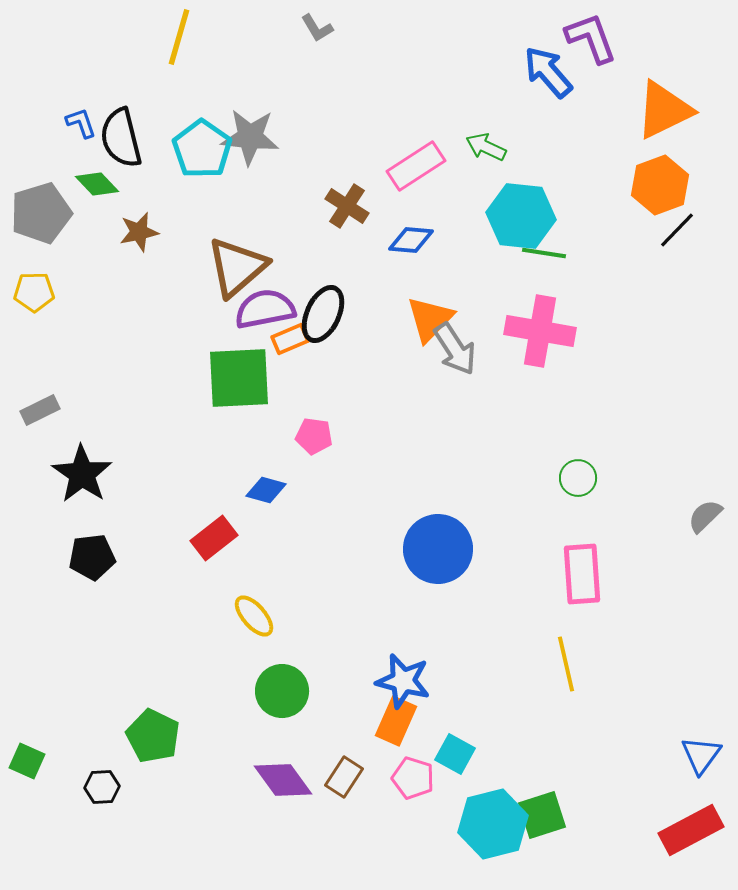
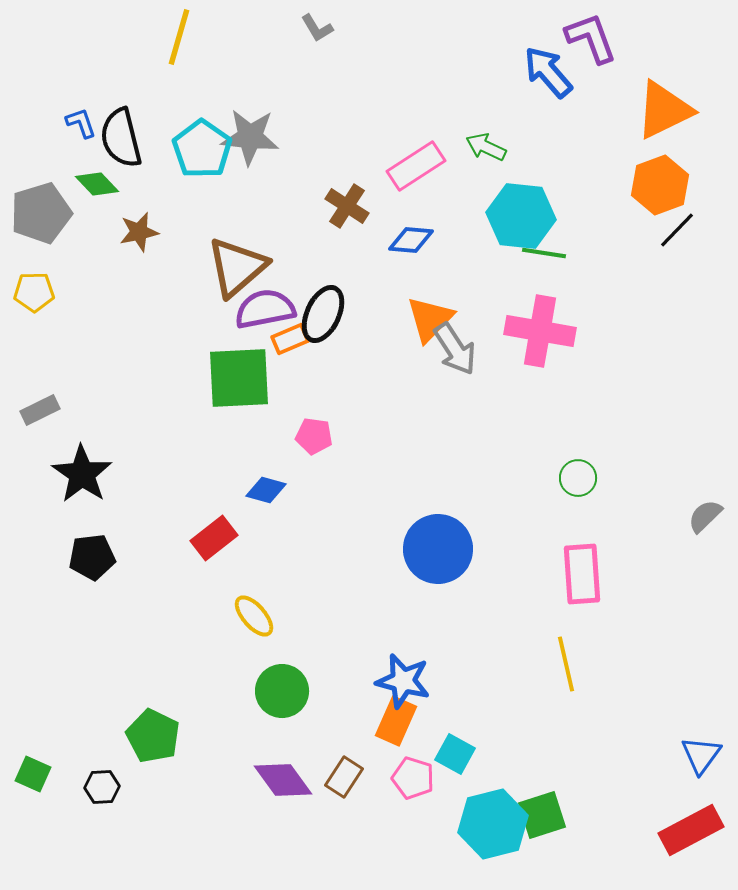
green square at (27, 761): moved 6 px right, 13 px down
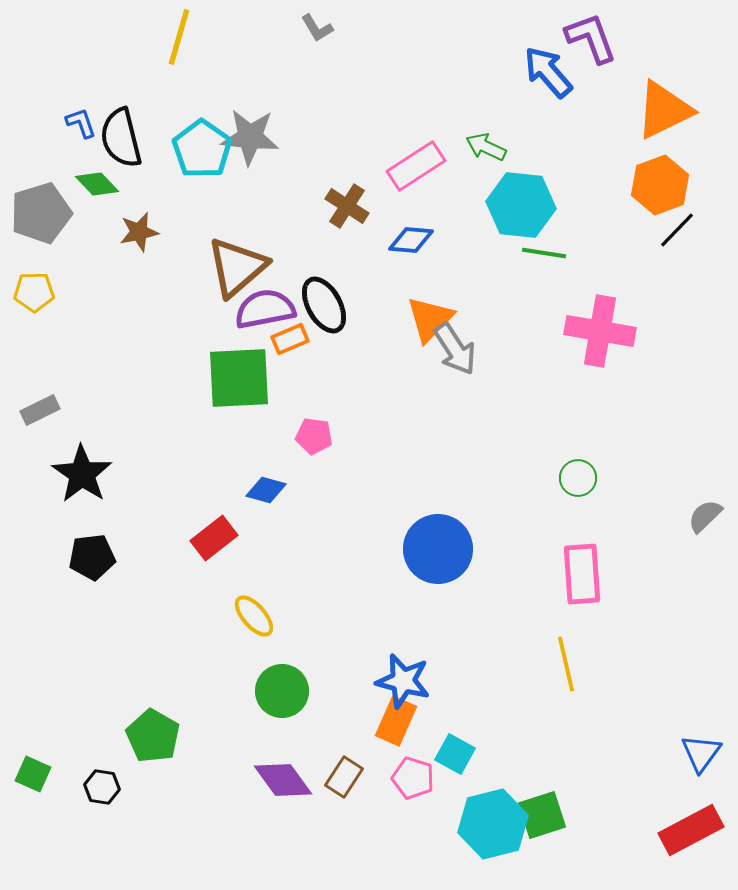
cyan hexagon at (521, 216): moved 11 px up
black ellipse at (323, 314): moved 1 px right, 9 px up; rotated 54 degrees counterclockwise
pink cross at (540, 331): moved 60 px right
green pentagon at (153, 736): rotated 4 degrees clockwise
blue triangle at (701, 755): moved 2 px up
black hexagon at (102, 787): rotated 12 degrees clockwise
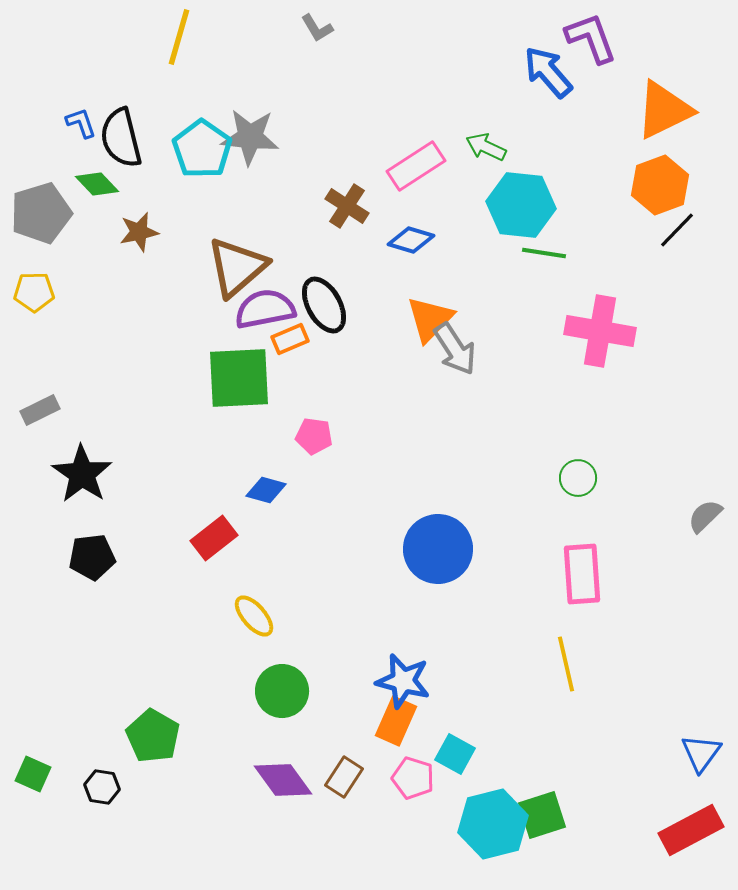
blue diamond at (411, 240): rotated 12 degrees clockwise
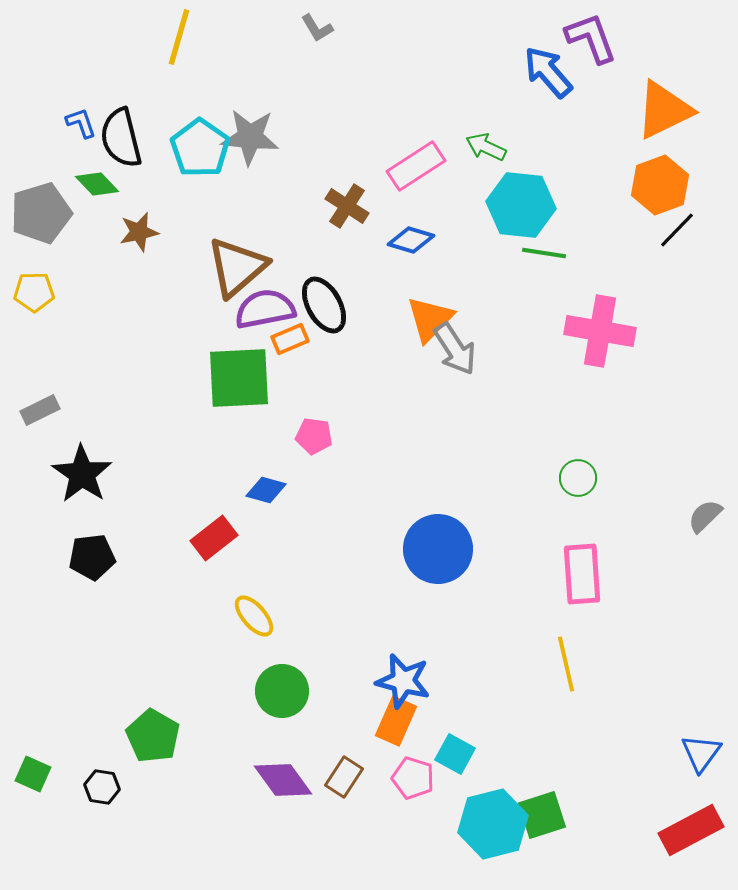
cyan pentagon at (202, 149): moved 2 px left, 1 px up
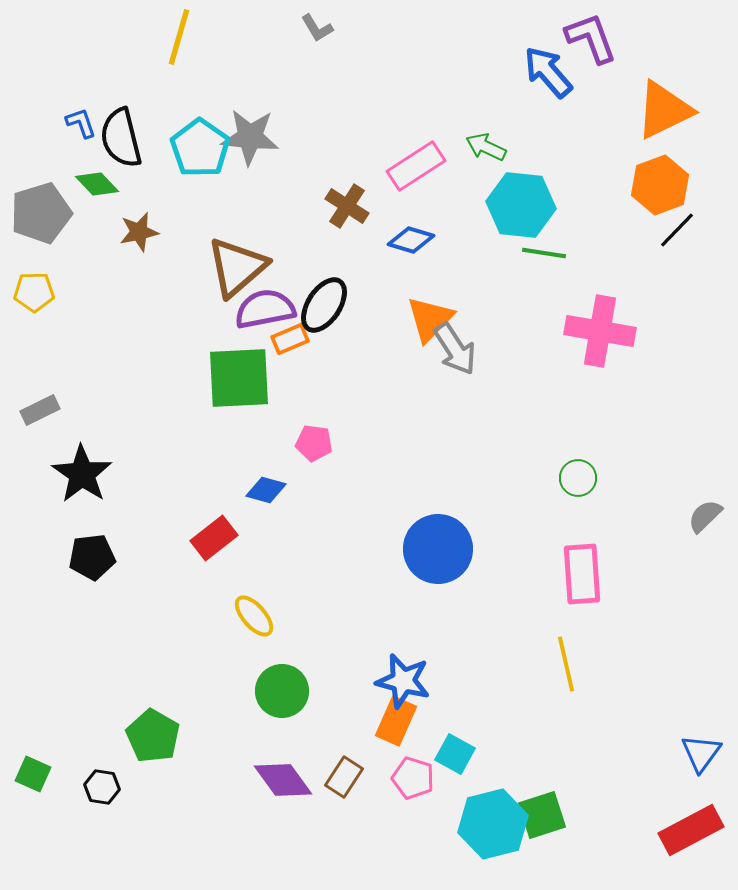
black ellipse at (324, 305): rotated 62 degrees clockwise
pink pentagon at (314, 436): moved 7 px down
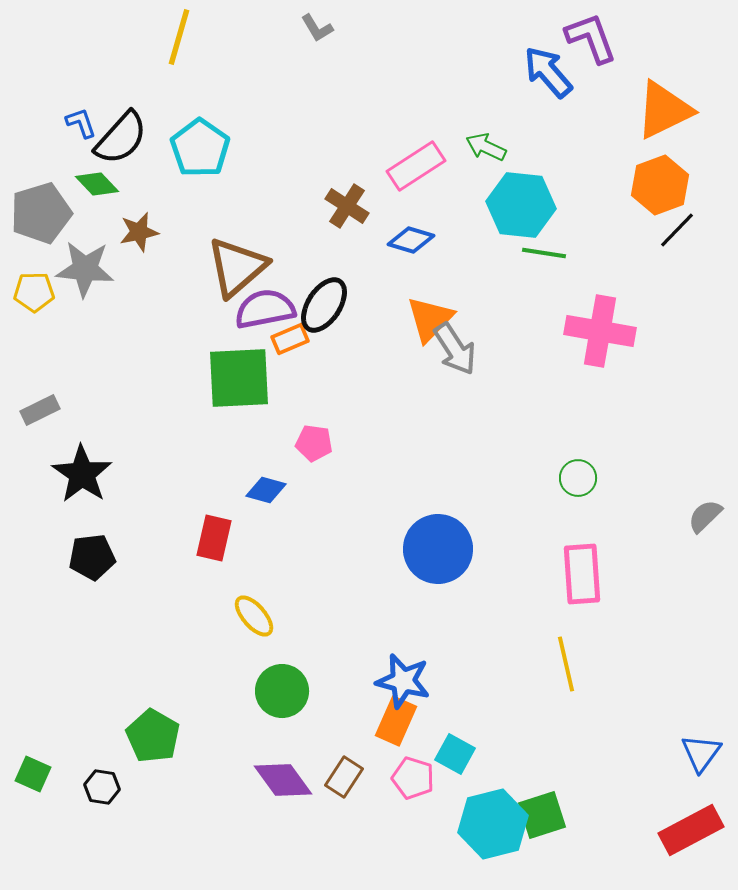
gray star at (250, 137): moved 165 px left, 132 px down
black semicircle at (121, 138): rotated 124 degrees counterclockwise
red rectangle at (214, 538): rotated 39 degrees counterclockwise
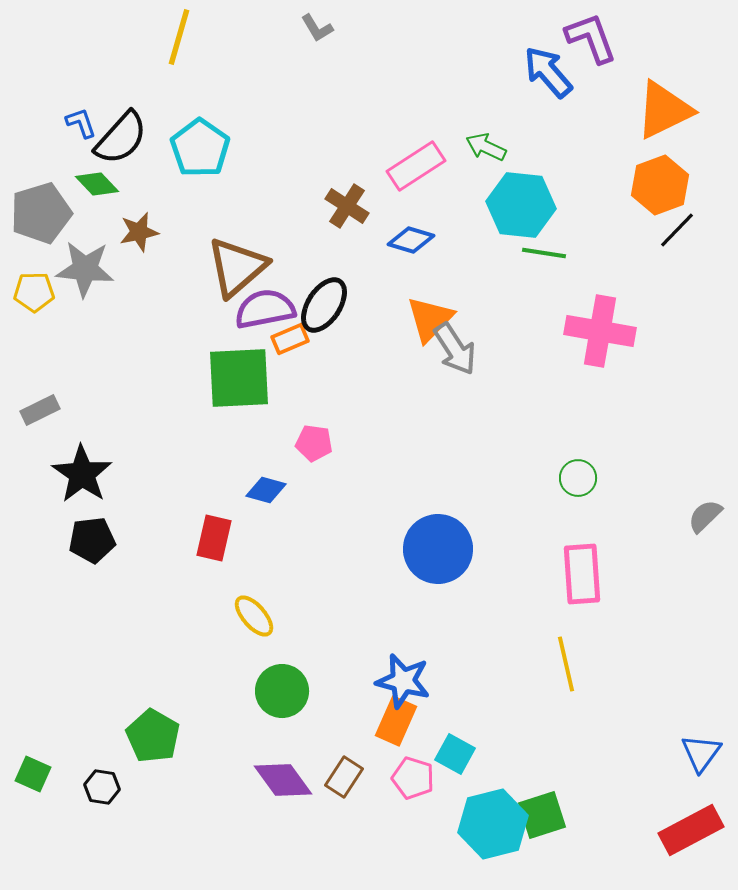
black pentagon at (92, 557): moved 17 px up
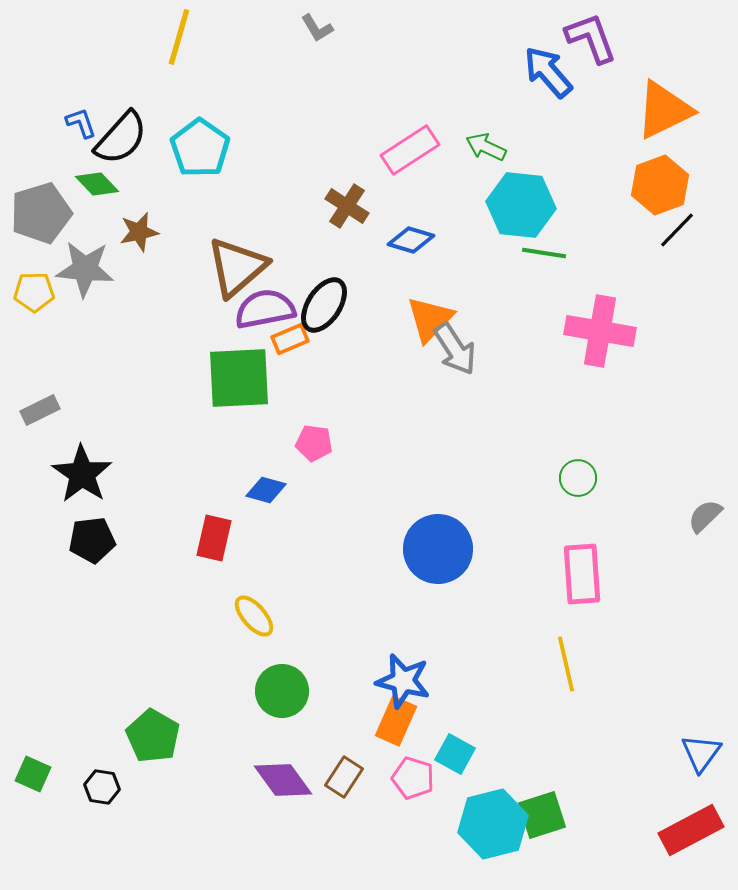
pink rectangle at (416, 166): moved 6 px left, 16 px up
